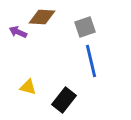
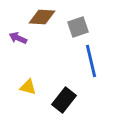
gray square: moved 7 px left
purple arrow: moved 6 px down
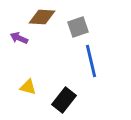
purple arrow: moved 1 px right
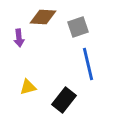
brown diamond: moved 1 px right
purple arrow: rotated 120 degrees counterclockwise
blue line: moved 3 px left, 3 px down
yellow triangle: rotated 30 degrees counterclockwise
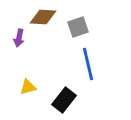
purple arrow: rotated 18 degrees clockwise
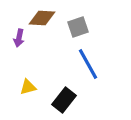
brown diamond: moved 1 px left, 1 px down
blue line: rotated 16 degrees counterclockwise
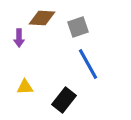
purple arrow: rotated 12 degrees counterclockwise
yellow triangle: moved 3 px left; rotated 12 degrees clockwise
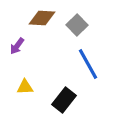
gray square: moved 1 px left, 2 px up; rotated 25 degrees counterclockwise
purple arrow: moved 2 px left, 8 px down; rotated 36 degrees clockwise
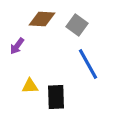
brown diamond: moved 1 px down
gray square: rotated 10 degrees counterclockwise
yellow triangle: moved 5 px right, 1 px up
black rectangle: moved 8 px left, 3 px up; rotated 40 degrees counterclockwise
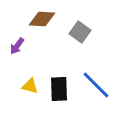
gray square: moved 3 px right, 7 px down
blue line: moved 8 px right, 21 px down; rotated 16 degrees counterclockwise
yellow triangle: rotated 18 degrees clockwise
black rectangle: moved 3 px right, 8 px up
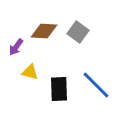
brown diamond: moved 2 px right, 12 px down
gray square: moved 2 px left
purple arrow: moved 1 px left, 1 px down
yellow triangle: moved 14 px up
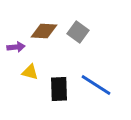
purple arrow: rotated 132 degrees counterclockwise
blue line: rotated 12 degrees counterclockwise
